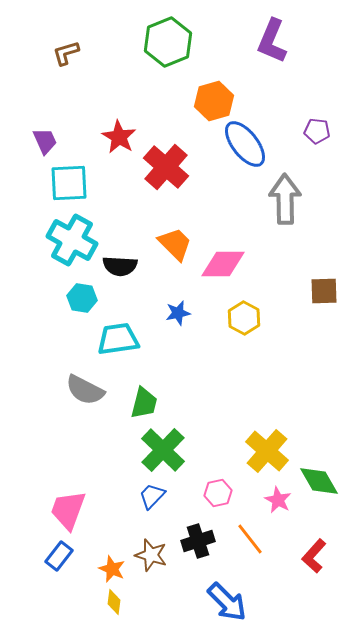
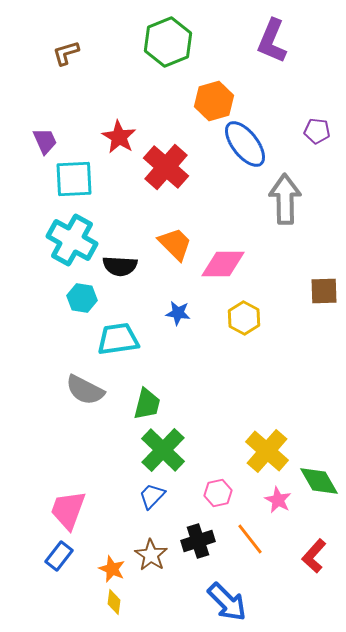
cyan square: moved 5 px right, 4 px up
blue star: rotated 20 degrees clockwise
green trapezoid: moved 3 px right, 1 px down
brown star: rotated 16 degrees clockwise
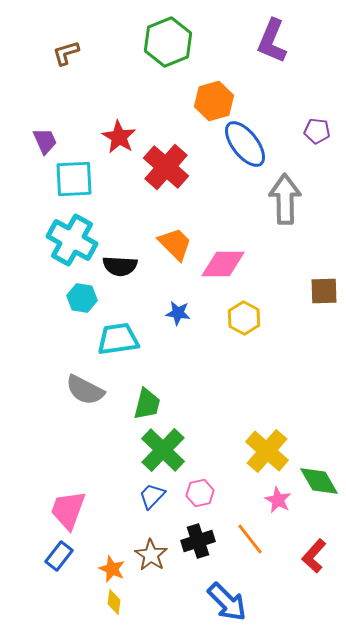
pink hexagon: moved 18 px left
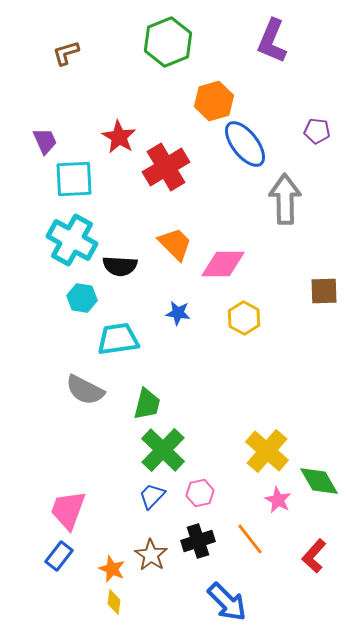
red cross: rotated 18 degrees clockwise
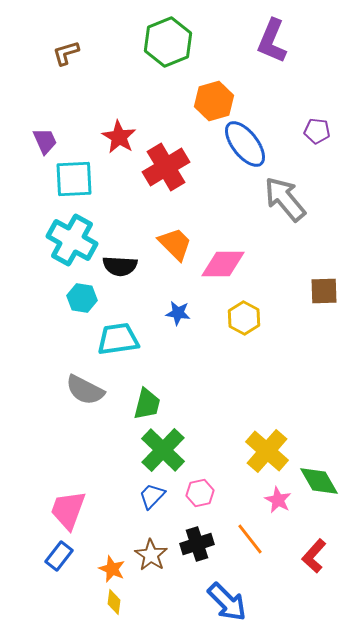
gray arrow: rotated 39 degrees counterclockwise
black cross: moved 1 px left, 3 px down
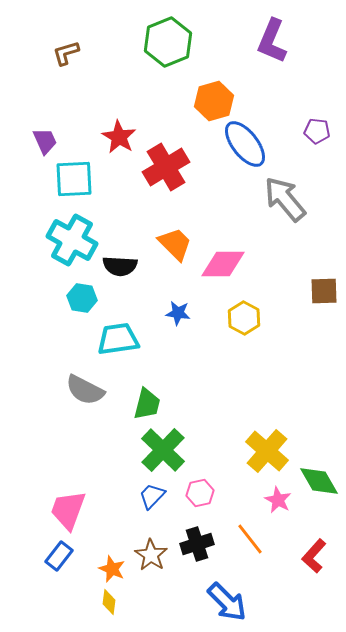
yellow diamond: moved 5 px left
